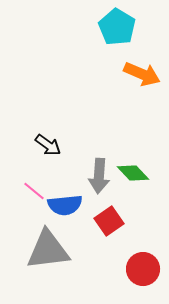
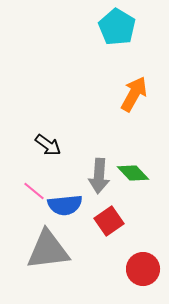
orange arrow: moved 8 px left, 20 px down; rotated 84 degrees counterclockwise
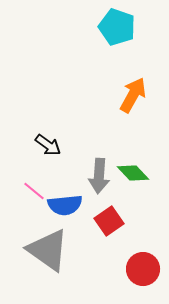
cyan pentagon: rotated 12 degrees counterclockwise
orange arrow: moved 1 px left, 1 px down
gray triangle: rotated 42 degrees clockwise
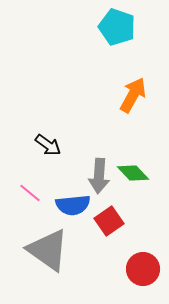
pink line: moved 4 px left, 2 px down
blue semicircle: moved 8 px right
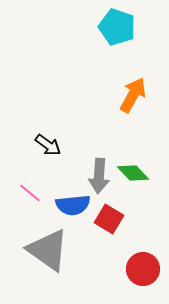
red square: moved 2 px up; rotated 24 degrees counterclockwise
